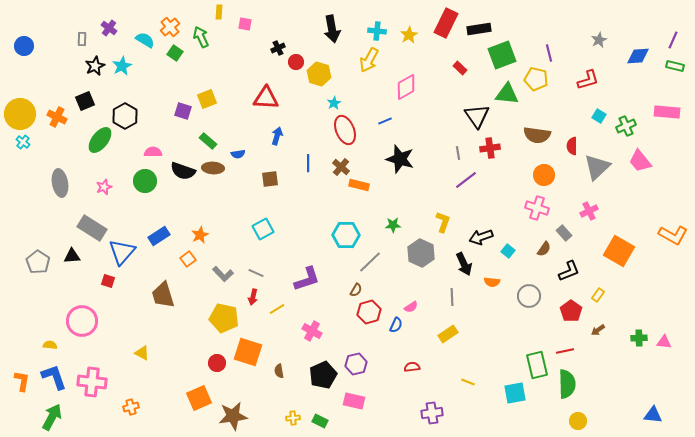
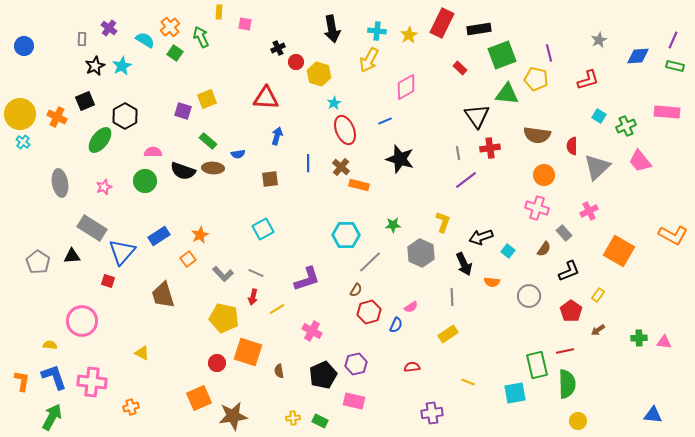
red rectangle at (446, 23): moved 4 px left
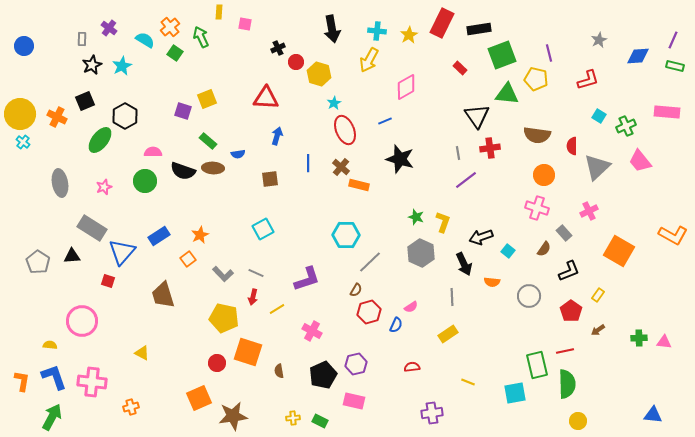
black star at (95, 66): moved 3 px left, 1 px up
green star at (393, 225): moved 23 px right, 8 px up; rotated 21 degrees clockwise
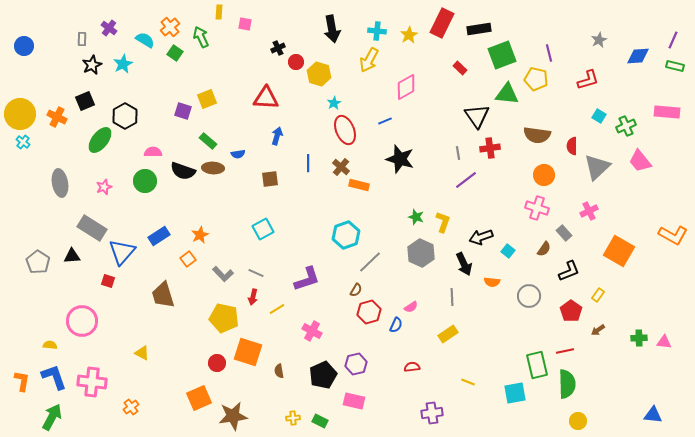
cyan star at (122, 66): moved 1 px right, 2 px up
cyan hexagon at (346, 235): rotated 20 degrees counterclockwise
orange cross at (131, 407): rotated 21 degrees counterclockwise
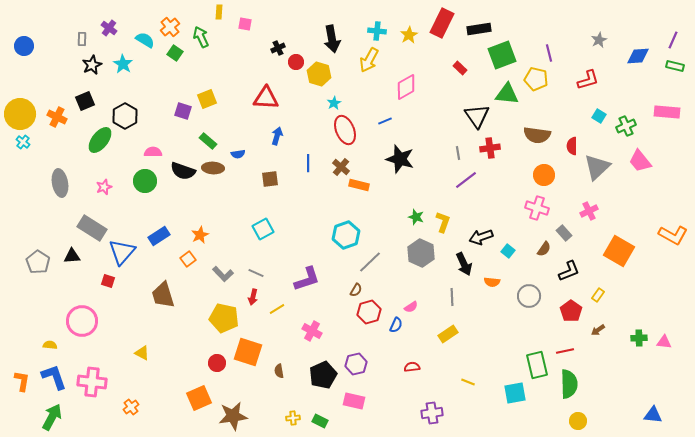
black arrow at (332, 29): moved 10 px down
cyan star at (123, 64): rotated 12 degrees counterclockwise
green semicircle at (567, 384): moved 2 px right
